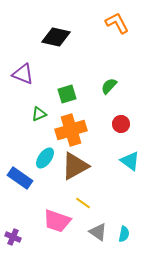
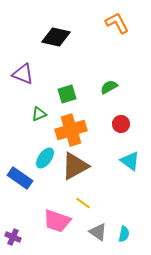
green semicircle: moved 1 px down; rotated 18 degrees clockwise
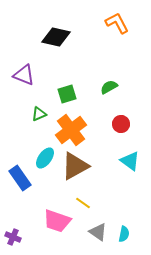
purple triangle: moved 1 px right, 1 px down
orange cross: rotated 20 degrees counterclockwise
blue rectangle: rotated 20 degrees clockwise
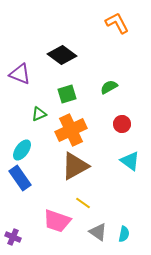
black diamond: moved 6 px right, 18 px down; rotated 24 degrees clockwise
purple triangle: moved 4 px left, 1 px up
red circle: moved 1 px right
orange cross: rotated 12 degrees clockwise
cyan ellipse: moved 23 px left, 8 px up
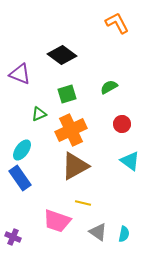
yellow line: rotated 21 degrees counterclockwise
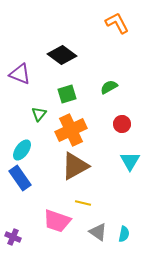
green triangle: rotated 28 degrees counterclockwise
cyan triangle: rotated 25 degrees clockwise
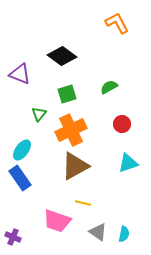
black diamond: moved 1 px down
cyan triangle: moved 2 px left, 2 px down; rotated 40 degrees clockwise
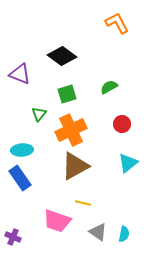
cyan ellipse: rotated 50 degrees clockwise
cyan triangle: rotated 20 degrees counterclockwise
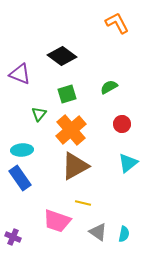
orange cross: rotated 16 degrees counterclockwise
